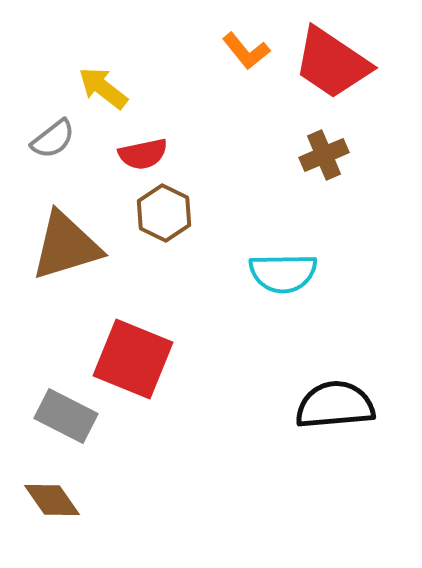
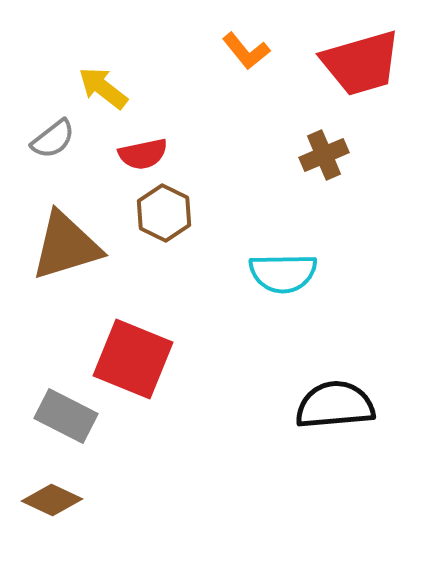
red trapezoid: moved 29 px right; rotated 50 degrees counterclockwise
brown diamond: rotated 30 degrees counterclockwise
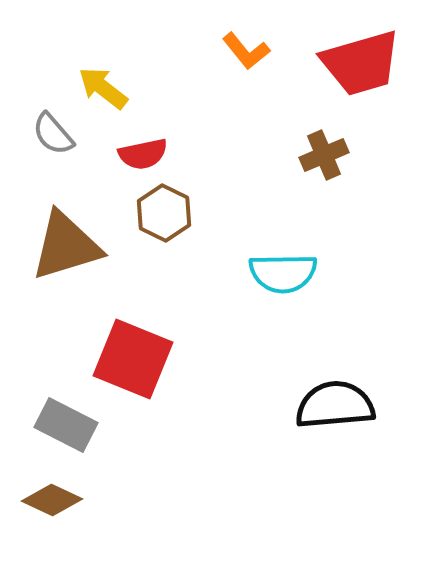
gray semicircle: moved 5 px up; rotated 87 degrees clockwise
gray rectangle: moved 9 px down
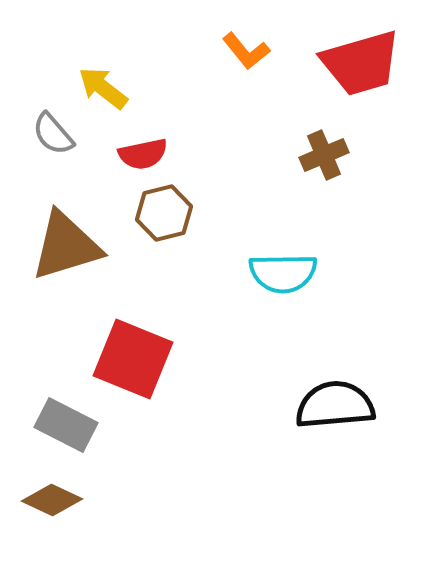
brown hexagon: rotated 20 degrees clockwise
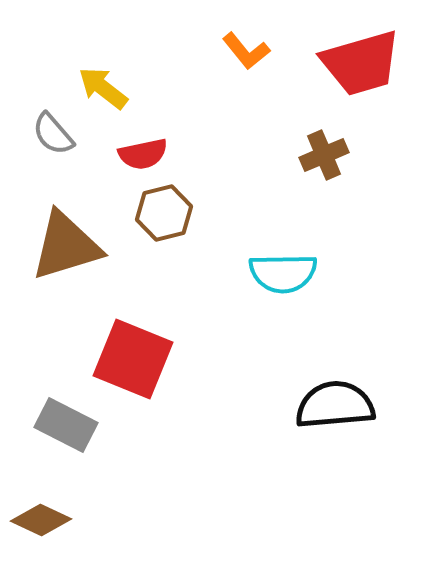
brown diamond: moved 11 px left, 20 px down
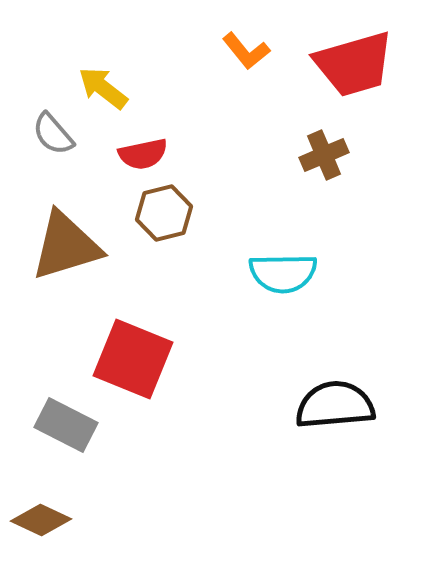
red trapezoid: moved 7 px left, 1 px down
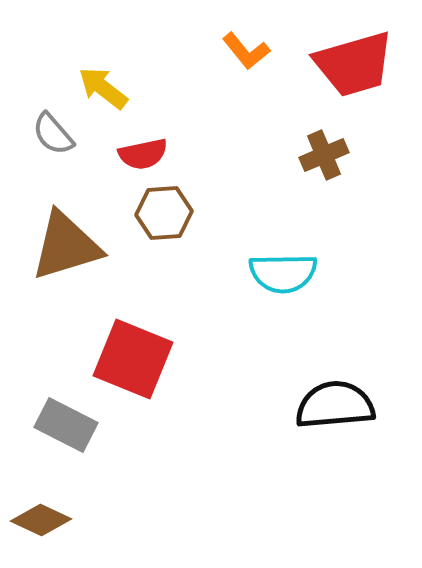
brown hexagon: rotated 10 degrees clockwise
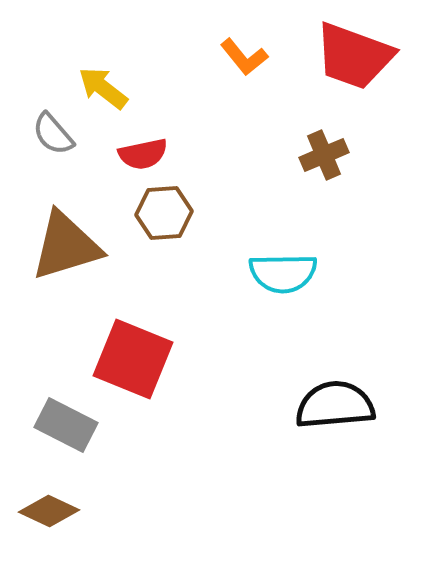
orange L-shape: moved 2 px left, 6 px down
red trapezoid: moved 8 px up; rotated 36 degrees clockwise
brown diamond: moved 8 px right, 9 px up
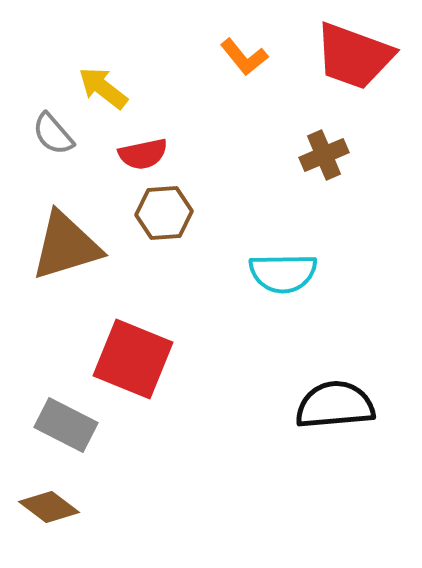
brown diamond: moved 4 px up; rotated 12 degrees clockwise
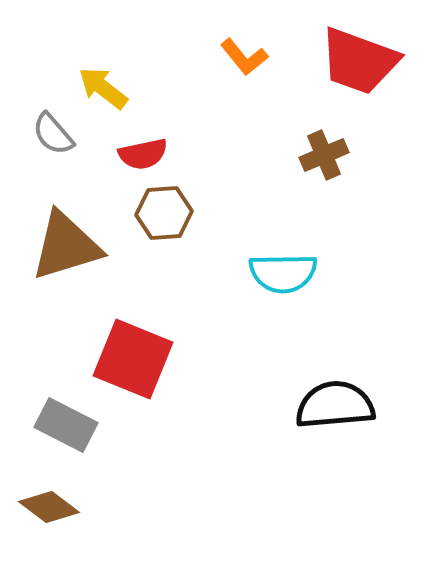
red trapezoid: moved 5 px right, 5 px down
